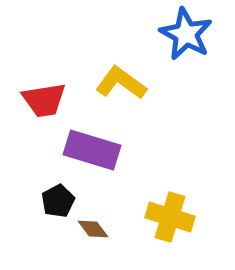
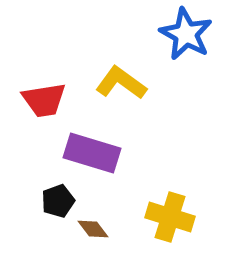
purple rectangle: moved 3 px down
black pentagon: rotated 8 degrees clockwise
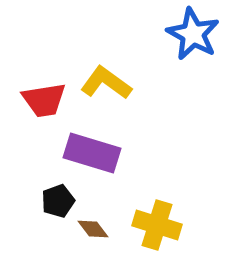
blue star: moved 7 px right
yellow L-shape: moved 15 px left
yellow cross: moved 13 px left, 8 px down
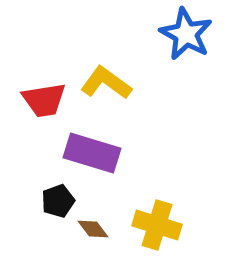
blue star: moved 7 px left
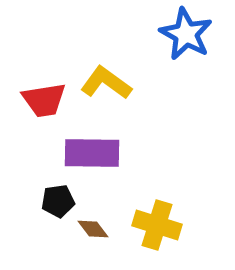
purple rectangle: rotated 16 degrees counterclockwise
black pentagon: rotated 12 degrees clockwise
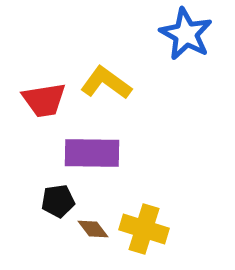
yellow cross: moved 13 px left, 4 px down
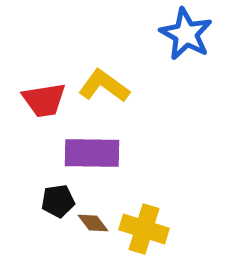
yellow L-shape: moved 2 px left, 3 px down
brown diamond: moved 6 px up
